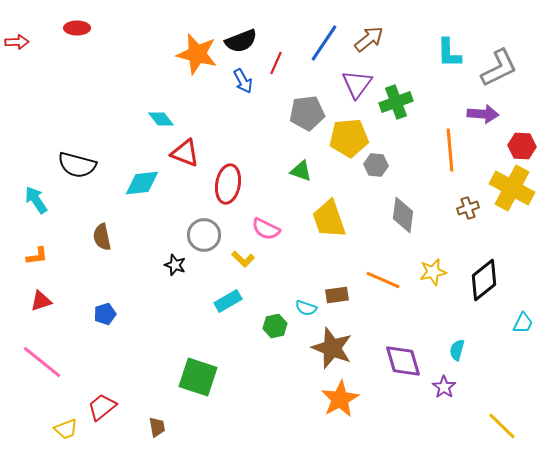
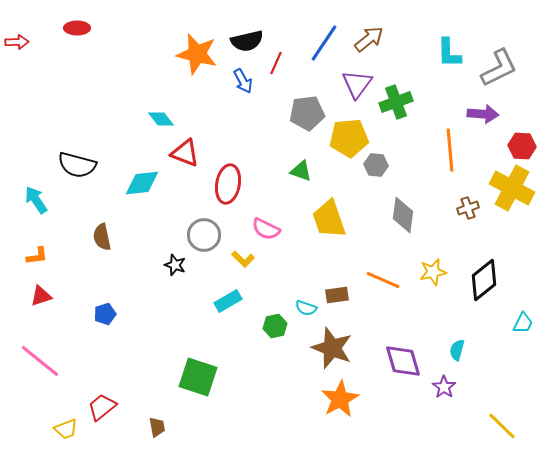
black semicircle at (241, 41): moved 6 px right; rotated 8 degrees clockwise
red triangle at (41, 301): moved 5 px up
pink line at (42, 362): moved 2 px left, 1 px up
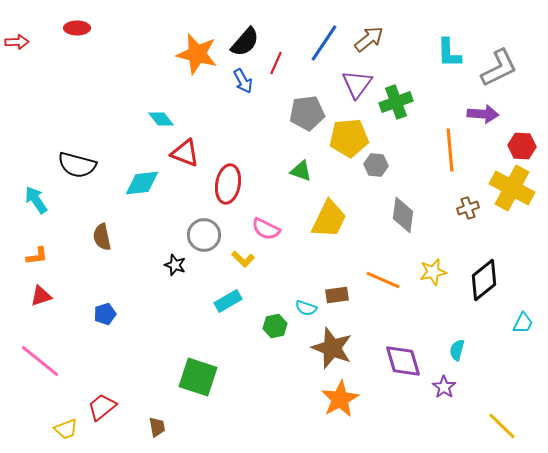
black semicircle at (247, 41): moved 2 px left, 1 px down; rotated 36 degrees counterclockwise
yellow trapezoid at (329, 219): rotated 135 degrees counterclockwise
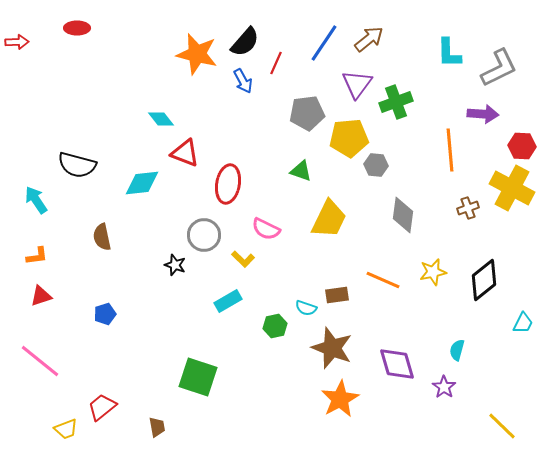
purple diamond at (403, 361): moved 6 px left, 3 px down
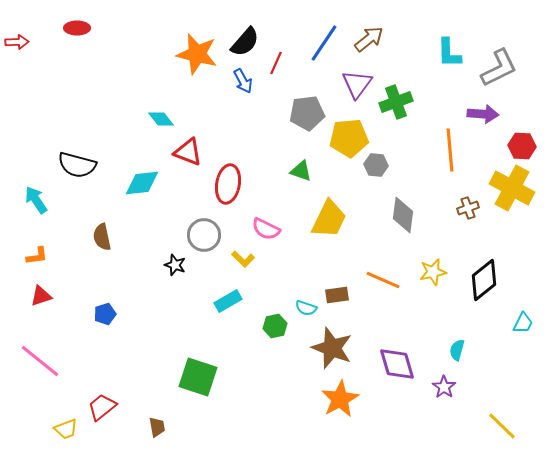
red triangle at (185, 153): moved 3 px right, 1 px up
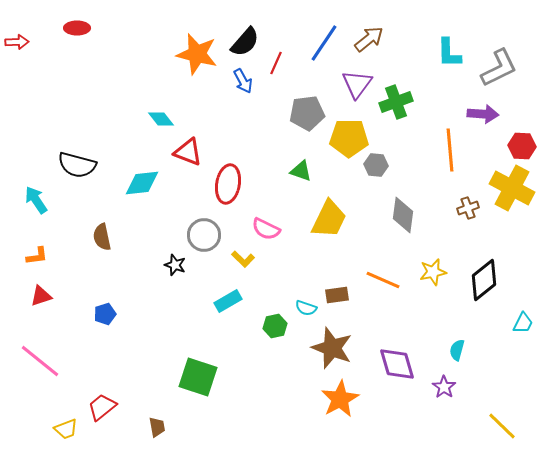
yellow pentagon at (349, 138): rotated 6 degrees clockwise
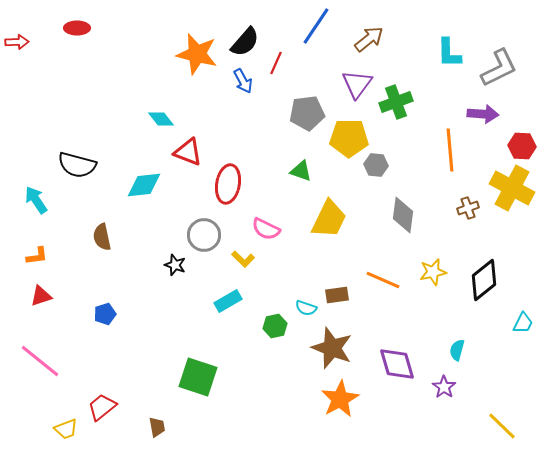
blue line at (324, 43): moved 8 px left, 17 px up
cyan diamond at (142, 183): moved 2 px right, 2 px down
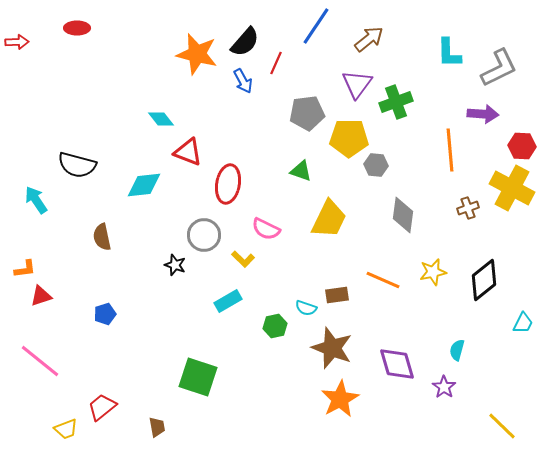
orange L-shape at (37, 256): moved 12 px left, 13 px down
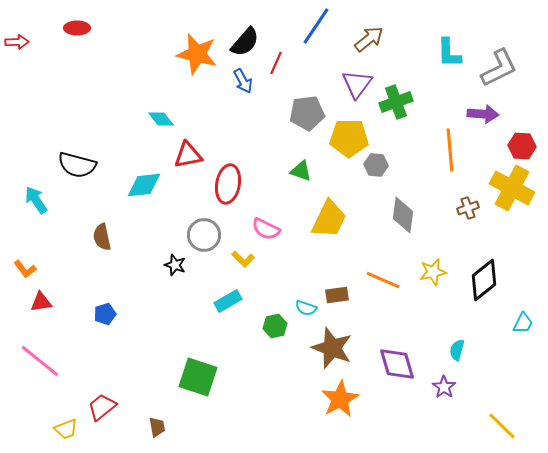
red triangle at (188, 152): moved 3 px down; rotated 32 degrees counterclockwise
orange L-shape at (25, 269): rotated 60 degrees clockwise
red triangle at (41, 296): moved 6 px down; rotated 10 degrees clockwise
